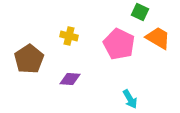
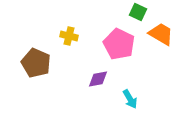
green square: moved 2 px left
orange trapezoid: moved 3 px right, 4 px up
brown pentagon: moved 7 px right, 4 px down; rotated 16 degrees counterclockwise
purple diamond: moved 28 px right; rotated 15 degrees counterclockwise
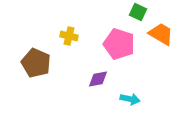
pink pentagon: rotated 8 degrees counterclockwise
cyan arrow: rotated 48 degrees counterclockwise
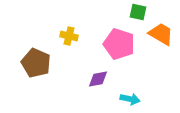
green square: rotated 12 degrees counterclockwise
